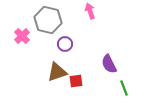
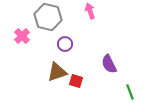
gray hexagon: moved 3 px up
red square: rotated 24 degrees clockwise
green line: moved 6 px right, 4 px down
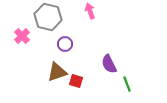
green line: moved 3 px left, 8 px up
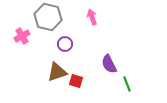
pink arrow: moved 2 px right, 6 px down
pink cross: rotated 14 degrees clockwise
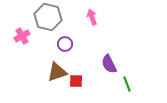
red square: rotated 16 degrees counterclockwise
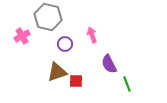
pink arrow: moved 18 px down
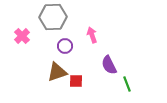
gray hexagon: moved 5 px right; rotated 16 degrees counterclockwise
pink cross: rotated 14 degrees counterclockwise
purple circle: moved 2 px down
purple semicircle: moved 1 px down
